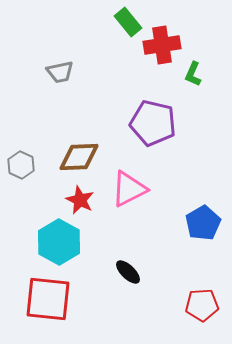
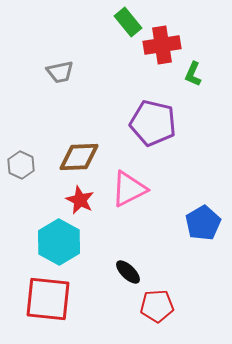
red pentagon: moved 45 px left, 1 px down
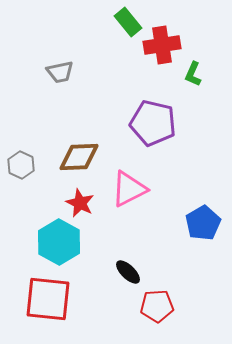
red star: moved 3 px down
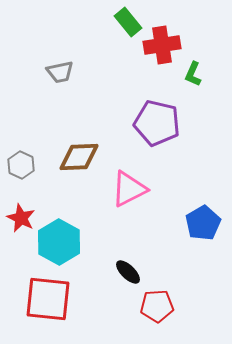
purple pentagon: moved 4 px right
red star: moved 59 px left, 15 px down
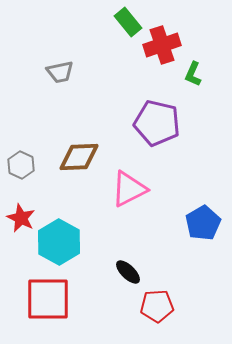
red cross: rotated 9 degrees counterclockwise
red square: rotated 6 degrees counterclockwise
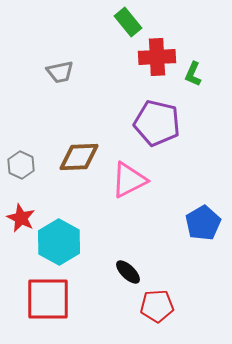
red cross: moved 5 px left, 12 px down; rotated 15 degrees clockwise
pink triangle: moved 9 px up
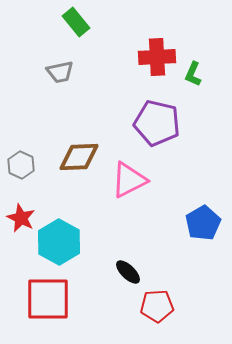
green rectangle: moved 52 px left
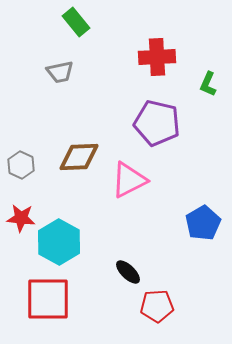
green L-shape: moved 15 px right, 10 px down
red star: rotated 20 degrees counterclockwise
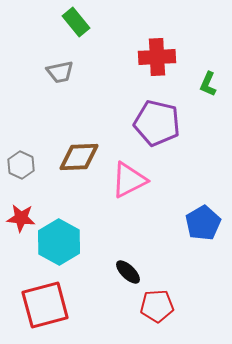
red square: moved 3 px left, 6 px down; rotated 15 degrees counterclockwise
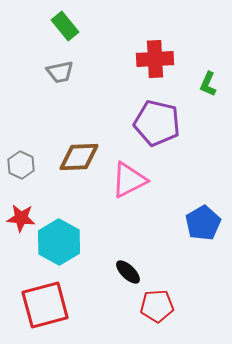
green rectangle: moved 11 px left, 4 px down
red cross: moved 2 px left, 2 px down
